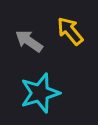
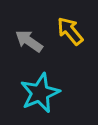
cyan star: rotated 6 degrees counterclockwise
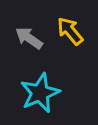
gray arrow: moved 3 px up
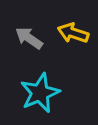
yellow arrow: moved 3 px right, 2 px down; rotated 32 degrees counterclockwise
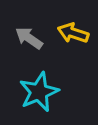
cyan star: moved 1 px left, 1 px up
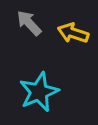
gray arrow: moved 15 px up; rotated 12 degrees clockwise
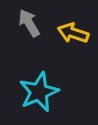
gray arrow: rotated 12 degrees clockwise
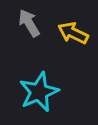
yellow arrow: rotated 8 degrees clockwise
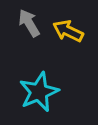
yellow arrow: moved 5 px left, 2 px up
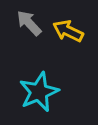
gray arrow: rotated 12 degrees counterclockwise
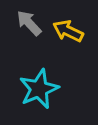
cyan star: moved 3 px up
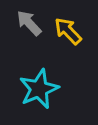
yellow arrow: rotated 20 degrees clockwise
